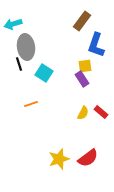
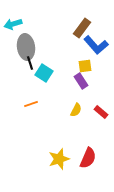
brown rectangle: moved 7 px down
blue L-shape: rotated 60 degrees counterclockwise
black line: moved 11 px right, 1 px up
purple rectangle: moved 1 px left, 2 px down
yellow semicircle: moved 7 px left, 3 px up
red semicircle: rotated 30 degrees counterclockwise
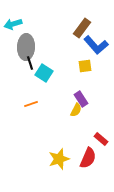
gray ellipse: rotated 10 degrees clockwise
purple rectangle: moved 18 px down
red rectangle: moved 27 px down
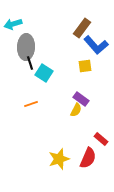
purple rectangle: rotated 21 degrees counterclockwise
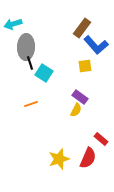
purple rectangle: moved 1 px left, 2 px up
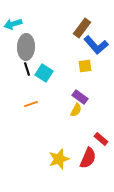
black line: moved 3 px left, 6 px down
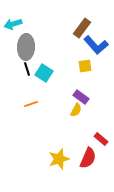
purple rectangle: moved 1 px right
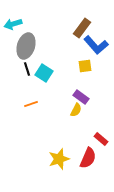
gray ellipse: moved 1 px up; rotated 15 degrees clockwise
